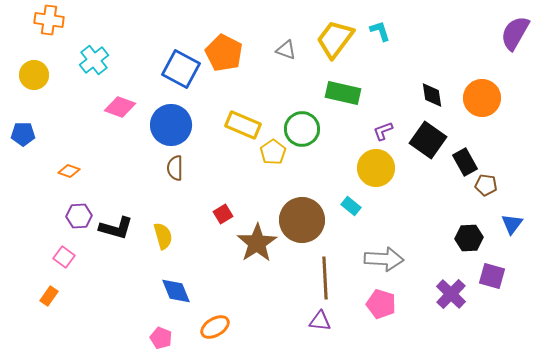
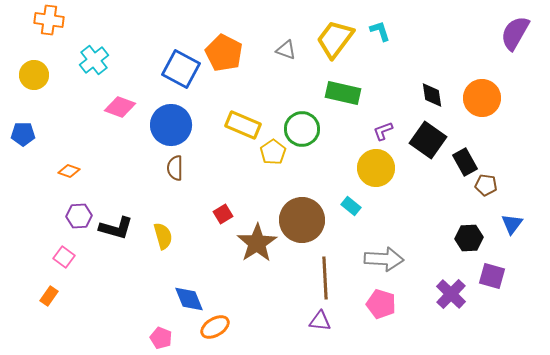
blue diamond at (176, 291): moved 13 px right, 8 px down
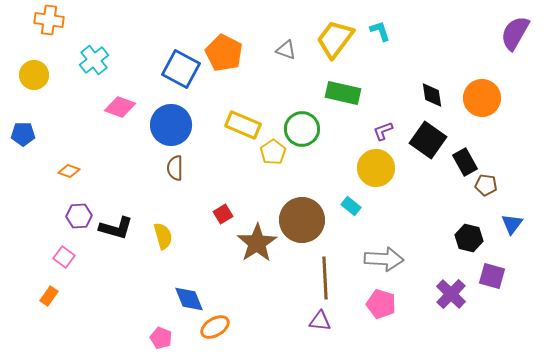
black hexagon at (469, 238): rotated 16 degrees clockwise
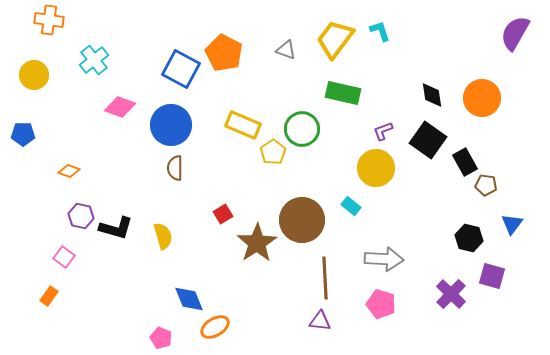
purple hexagon at (79, 216): moved 2 px right; rotated 15 degrees clockwise
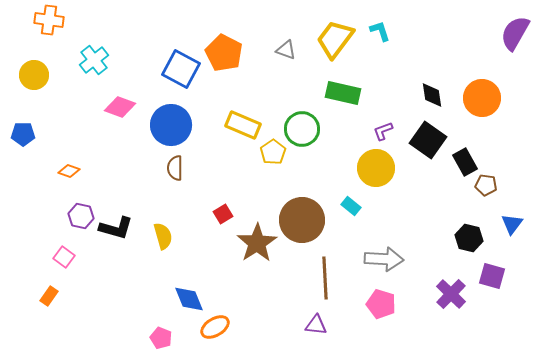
purple triangle at (320, 321): moved 4 px left, 4 px down
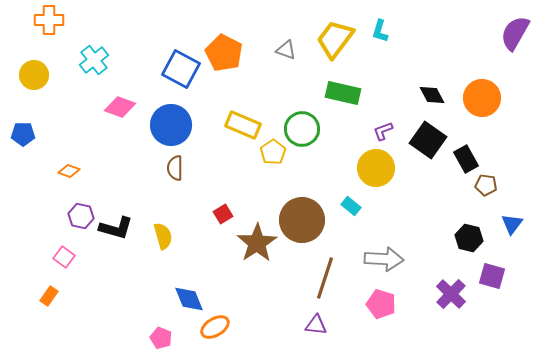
orange cross at (49, 20): rotated 8 degrees counterclockwise
cyan L-shape at (380, 31): rotated 145 degrees counterclockwise
black diamond at (432, 95): rotated 20 degrees counterclockwise
black rectangle at (465, 162): moved 1 px right, 3 px up
brown line at (325, 278): rotated 21 degrees clockwise
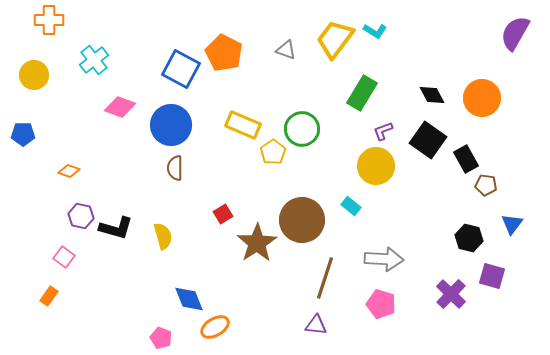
cyan L-shape at (380, 31): moved 5 px left; rotated 75 degrees counterclockwise
green rectangle at (343, 93): moved 19 px right; rotated 72 degrees counterclockwise
yellow circle at (376, 168): moved 2 px up
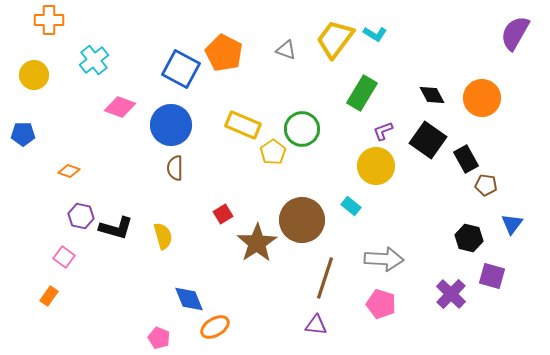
cyan L-shape at (375, 31): moved 3 px down
pink pentagon at (161, 338): moved 2 px left
